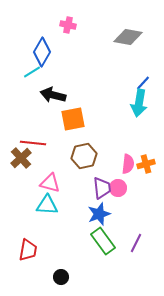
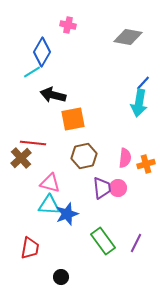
pink semicircle: moved 3 px left, 6 px up
cyan triangle: moved 2 px right
blue star: moved 32 px left
red trapezoid: moved 2 px right, 2 px up
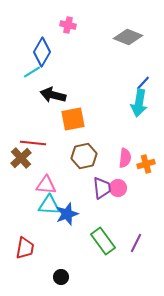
gray diamond: rotated 12 degrees clockwise
pink triangle: moved 4 px left, 2 px down; rotated 10 degrees counterclockwise
red trapezoid: moved 5 px left
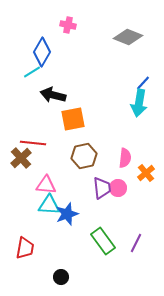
orange cross: moved 9 px down; rotated 24 degrees counterclockwise
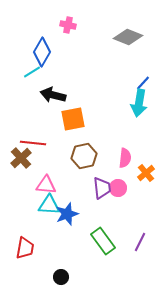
purple line: moved 4 px right, 1 px up
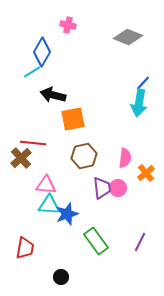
green rectangle: moved 7 px left
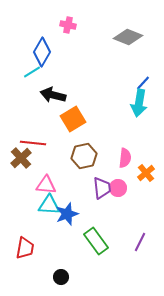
orange square: rotated 20 degrees counterclockwise
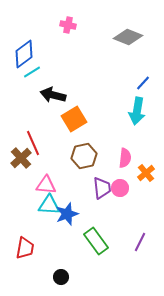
blue diamond: moved 18 px left, 2 px down; rotated 24 degrees clockwise
cyan arrow: moved 2 px left, 8 px down
orange square: moved 1 px right
red line: rotated 60 degrees clockwise
pink circle: moved 2 px right
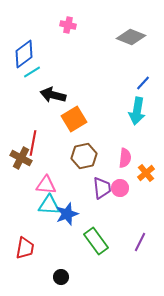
gray diamond: moved 3 px right
red line: rotated 35 degrees clockwise
brown cross: rotated 20 degrees counterclockwise
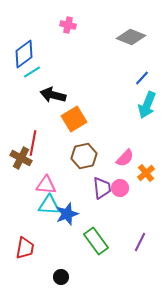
blue line: moved 1 px left, 5 px up
cyan arrow: moved 10 px right, 6 px up; rotated 12 degrees clockwise
pink semicircle: rotated 36 degrees clockwise
